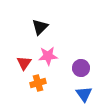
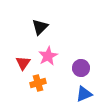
pink star: rotated 24 degrees counterclockwise
red triangle: moved 1 px left
blue triangle: rotated 42 degrees clockwise
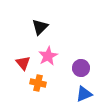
red triangle: rotated 14 degrees counterclockwise
orange cross: rotated 28 degrees clockwise
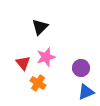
pink star: moved 2 px left, 1 px down; rotated 12 degrees clockwise
orange cross: rotated 21 degrees clockwise
blue triangle: moved 2 px right, 2 px up
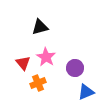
black triangle: rotated 30 degrees clockwise
pink star: rotated 24 degrees counterclockwise
purple circle: moved 6 px left
orange cross: rotated 35 degrees clockwise
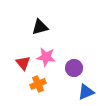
pink star: rotated 24 degrees counterclockwise
purple circle: moved 1 px left
orange cross: moved 1 px down
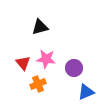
pink star: moved 2 px down
